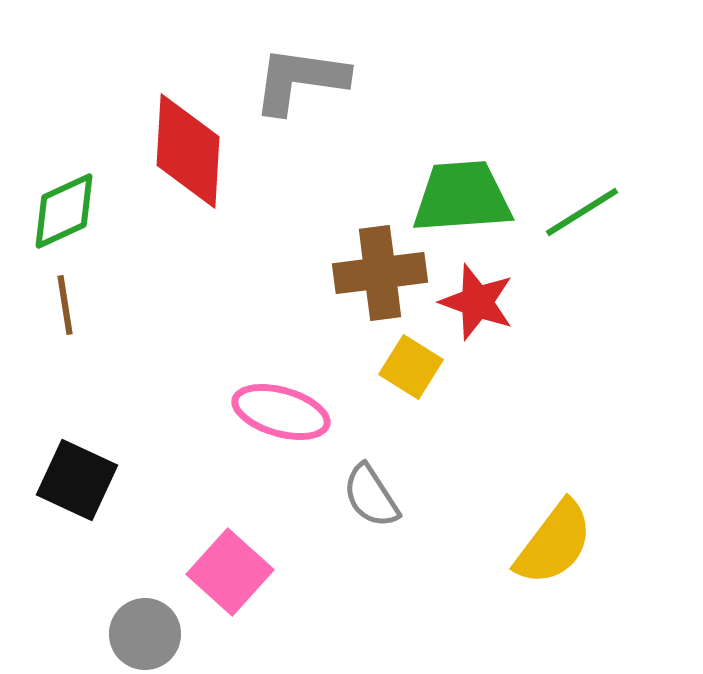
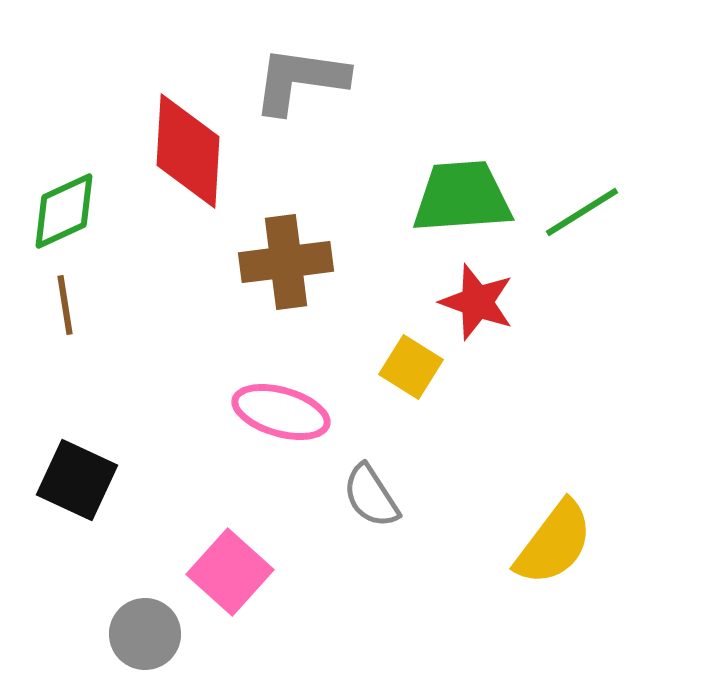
brown cross: moved 94 px left, 11 px up
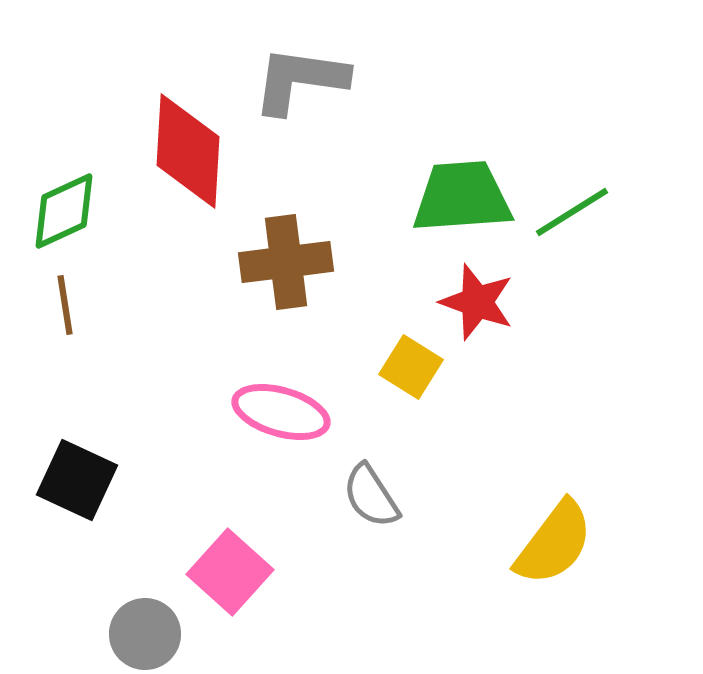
green line: moved 10 px left
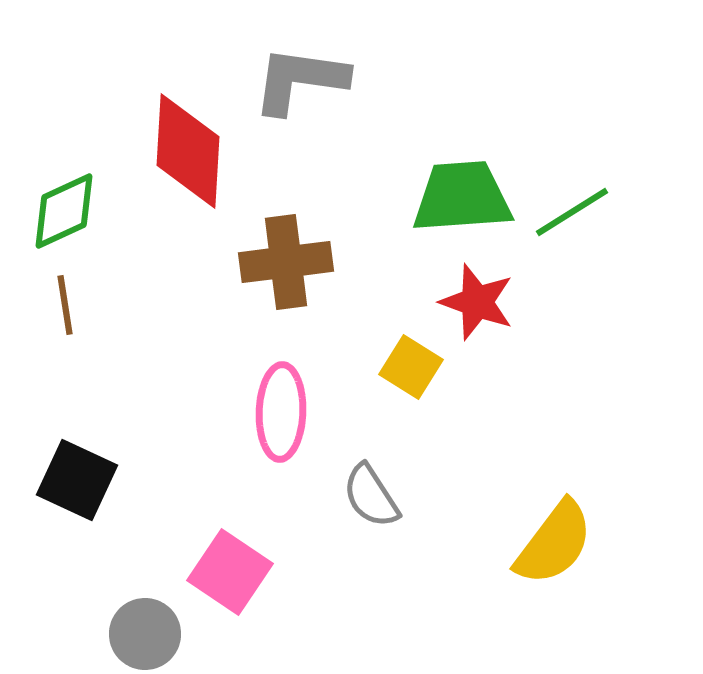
pink ellipse: rotated 76 degrees clockwise
pink square: rotated 8 degrees counterclockwise
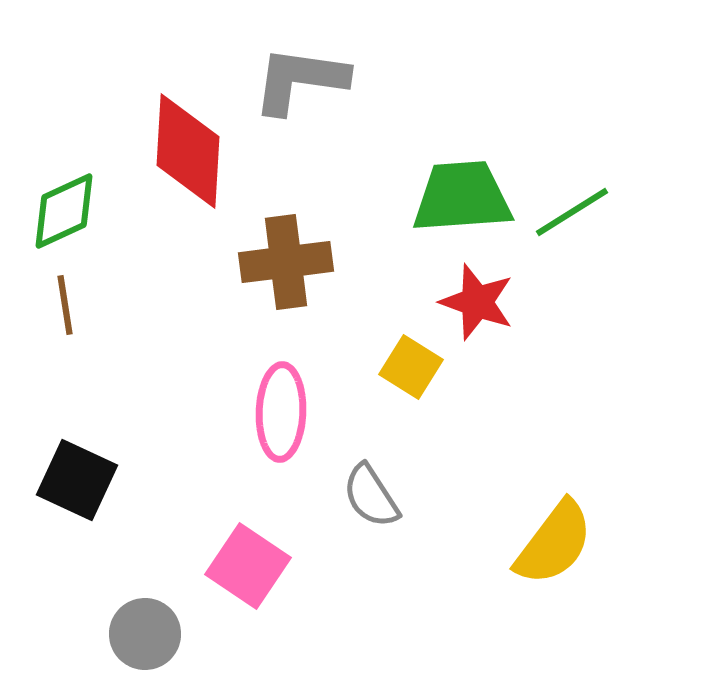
pink square: moved 18 px right, 6 px up
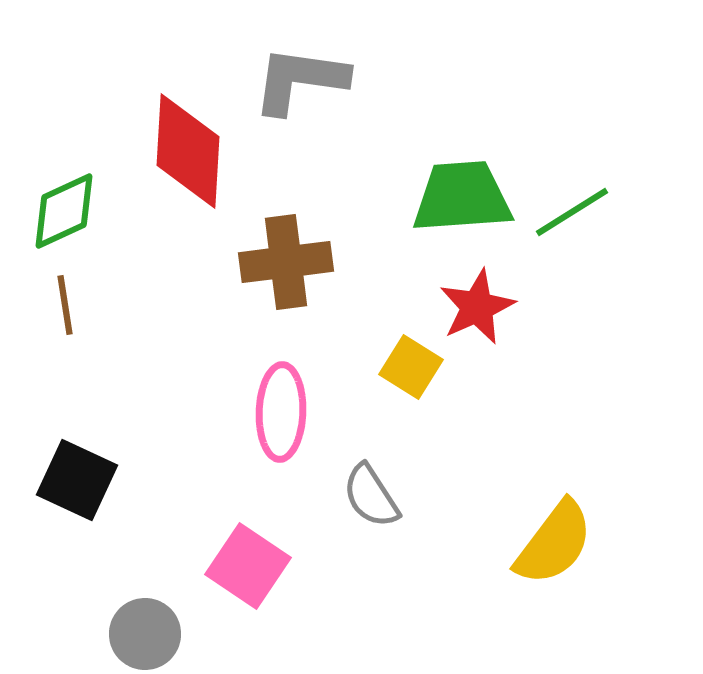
red star: moved 5 px down; rotated 28 degrees clockwise
